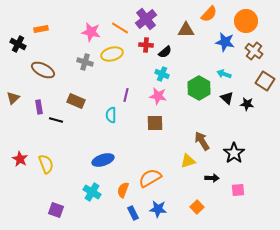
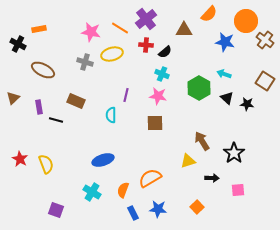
orange rectangle at (41, 29): moved 2 px left
brown triangle at (186, 30): moved 2 px left
brown cross at (254, 51): moved 11 px right, 11 px up
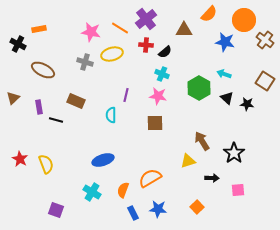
orange circle at (246, 21): moved 2 px left, 1 px up
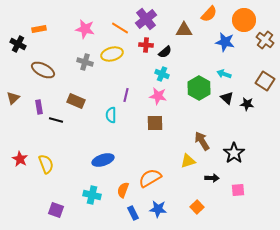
pink star at (91, 32): moved 6 px left, 3 px up
cyan cross at (92, 192): moved 3 px down; rotated 18 degrees counterclockwise
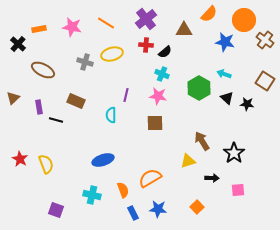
orange line at (120, 28): moved 14 px left, 5 px up
pink star at (85, 29): moved 13 px left, 2 px up
black cross at (18, 44): rotated 14 degrees clockwise
orange semicircle at (123, 190): rotated 140 degrees clockwise
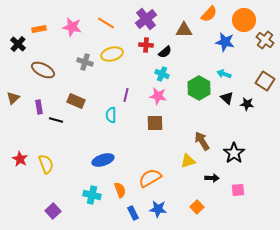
orange semicircle at (123, 190): moved 3 px left
purple square at (56, 210): moved 3 px left, 1 px down; rotated 28 degrees clockwise
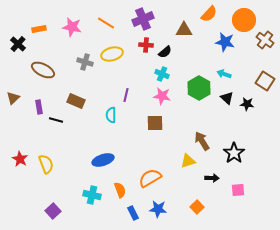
purple cross at (146, 19): moved 3 px left; rotated 15 degrees clockwise
pink star at (158, 96): moved 4 px right
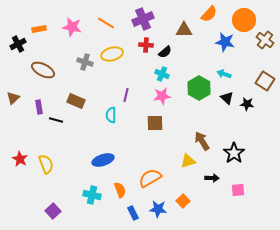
black cross at (18, 44): rotated 21 degrees clockwise
pink star at (162, 96): rotated 18 degrees counterclockwise
orange square at (197, 207): moved 14 px left, 6 px up
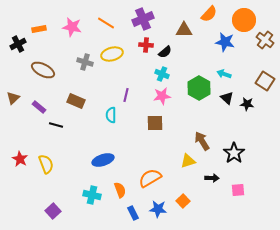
purple rectangle at (39, 107): rotated 40 degrees counterclockwise
black line at (56, 120): moved 5 px down
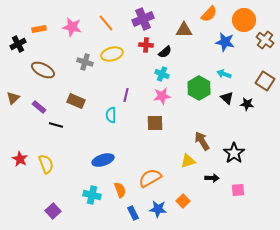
orange line at (106, 23): rotated 18 degrees clockwise
